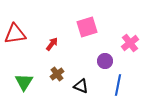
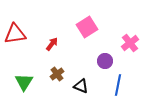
pink square: rotated 15 degrees counterclockwise
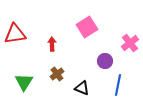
red arrow: rotated 40 degrees counterclockwise
black triangle: moved 1 px right, 2 px down
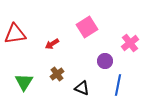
red arrow: rotated 120 degrees counterclockwise
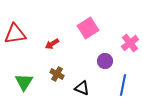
pink square: moved 1 px right, 1 px down
brown cross: rotated 24 degrees counterclockwise
blue line: moved 5 px right
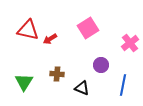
red triangle: moved 13 px right, 4 px up; rotated 20 degrees clockwise
red arrow: moved 2 px left, 5 px up
purple circle: moved 4 px left, 4 px down
brown cross: rotated 24 degrees counterclockwise
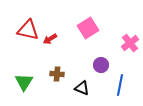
blue line: moved 3 px left
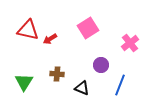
blue line: rotated 10 degrees clockwise
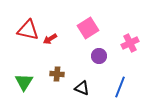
pink cross: rotated 12 degrees clockwise
purple circle: moved 2 px left, 9 px up
blue line: moved 2 px down
